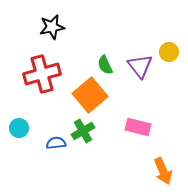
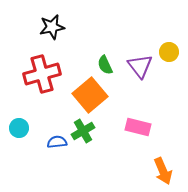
blue semicircle: moved 1 px right, 1 px up
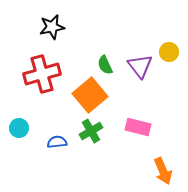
green cross: moved 8 px right
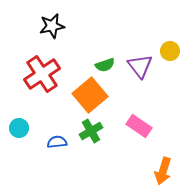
black star: moved 1 px up
yellow circle: moved 1 px right, 1 px up
green semicircle: rotated 84 degrees counterclockwise
red cross: rotated 18 degrees counterclockwise
pink rectangle: moved 1 px right, 1 px up; rotated 20 degrees clockwise
orange arrow: rotated 40 degrees clockwise
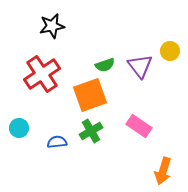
orange square: rotated 20 degrees clockwise
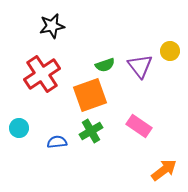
orange arrow: moved 1 px right, 1 px up; rotated 144 degrees counterclockwise
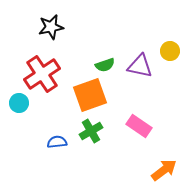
black star: moved 1 px left, 1 px down
purple triangle: rotated 40 degrees counterclockwise
cyan circle: moved 25 px up
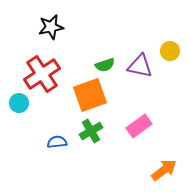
pink rectangle: rotated 70 degrees counterclockwise
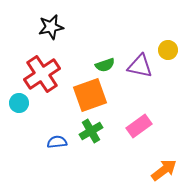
yellow circle: moved 2 px left, 1 px up
